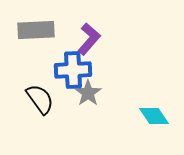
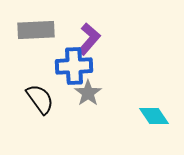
blue cross: moved 1 px right, 4 px up
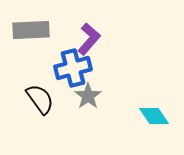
gray rectangle: moved 5 px left
blue cross: moved 1 px left, 2 px down; rotated 12 degrees counterclockwise
gray star: moved 3 px down
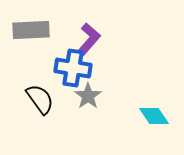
blue cross: rotated 24 degrees clockwise
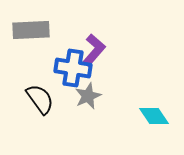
purple L-shape: moved 5 px right, 11 px down
gray star: rotated 12 degrees clockwise
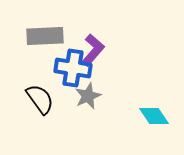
gray rectangle: moved 14 px right, 6 px down
purple L-shape: moved 1 px left
